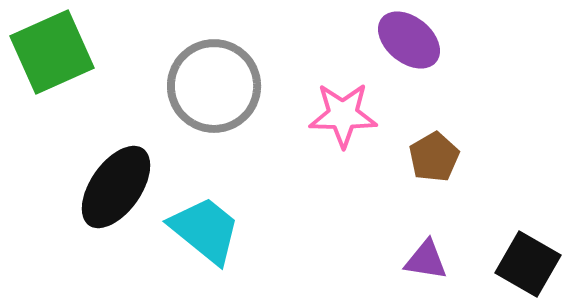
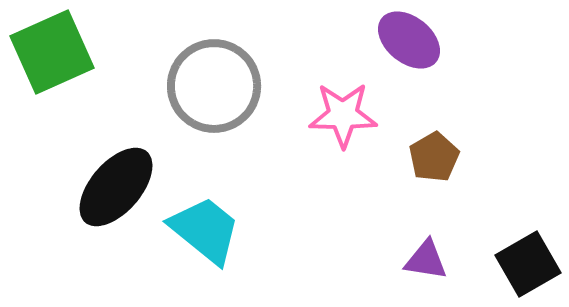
black ellipse: rotated 6 degrees clockwise
black square: rotated 30 degrees clockwise
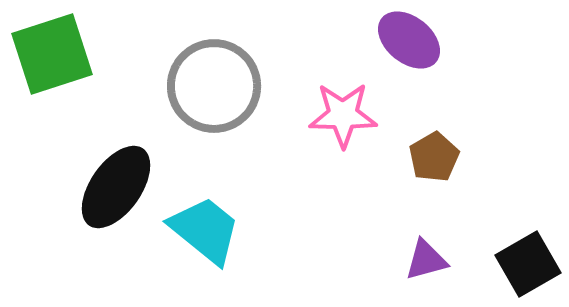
green square: moved 2 px down; rotated 6 degrees clockwise
black ellipse: rotated 6 degrees counterclockwise
purple triangle: rotated 24 degrees counterclockwise
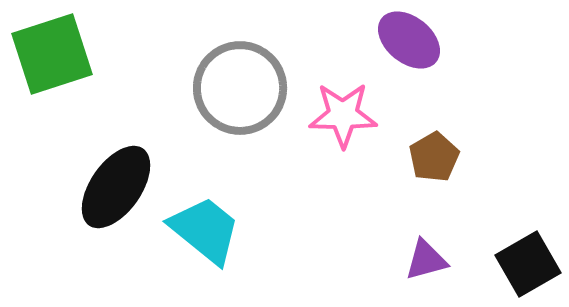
gray circle: moved 26 px right, 2 px down
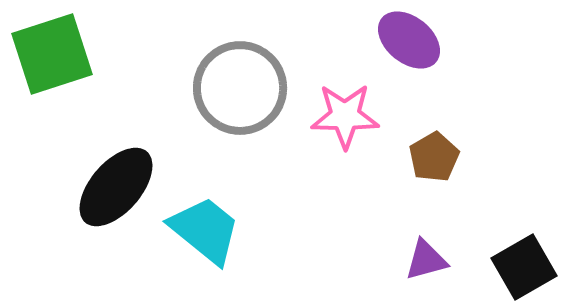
pink star: moved 2 px right, 1 px down
black ellipse: rotated 6 degrees clockwise
black square: moved 4 px left, 3 px down
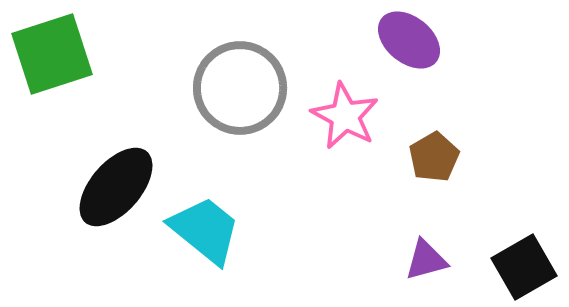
pink star: rotated 28 degrees clockwise
